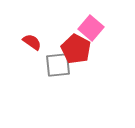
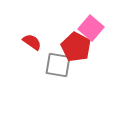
red pentagon: moved 2 px up
gray square: rotated 16 degrees clockwise
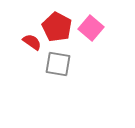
red pentagon: moved 19 px left, 20 px up
gray square: moved 1 px up
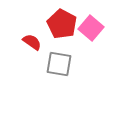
red pentagon: moved 5 px right, 3 px up
gray square: moved 1 px right
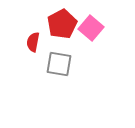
red pentagon: rotated 16 degrees clockwise
red semicircle: moved 1 px right; rotated 114 degrees counterclockwise
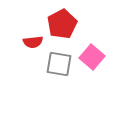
pink square: moved 1 px right, 29 px down
red semicircle: rotated 108 degrees counterclockwise
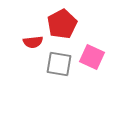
pink square: rotated 15 degrees counterclockwise
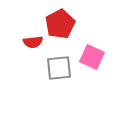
red pentagon: moved 2 px left
gray square: moved 4 px down; rotated 16 degrees counterclockwise
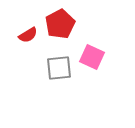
red semicircle: moved 5 px left, 7 px up; rotated 24 degrees counterclockwise
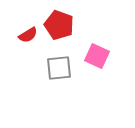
red pentagon: moved 1 px left, 1 px down; rotated 24 degrees counterclockwise
pink square: moved 5 px right, 1 px up
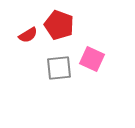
pink square: moved 5 px left, 3 px down
